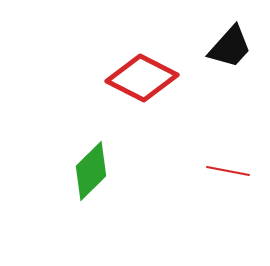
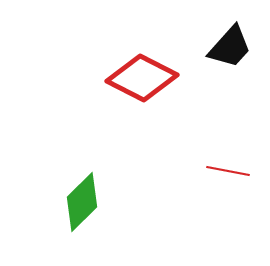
green diamond: moved 9 px left, 31 px down
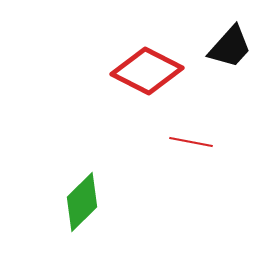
red diamond: moved 5 px right, 7 px up
red line: moved 37 px left, 29 px up
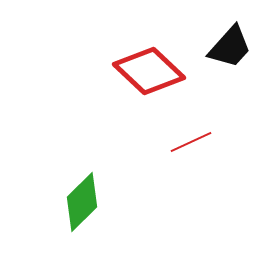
red diamond: moved 2 px right; rotated 16 degrees clockwise
red line: rotated 36 degrees counterclockwise
